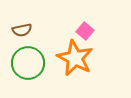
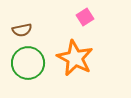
pink square: moved 14 px up; rotated 18 degrees clockwise
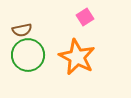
orange star: moved 2 px right, 1 px up
green circle: moved 8 px up
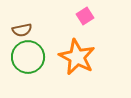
pink square: moved 1 px up
green circle: moved 2 px down
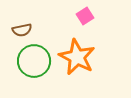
green circle: moved 6 px right, 4 px down
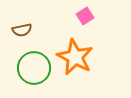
orange star: moved 2 px left
green circle: moved 7 px down
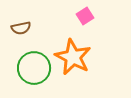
brown semicircle: moved 1 px left, 2 px up
orange star: moved 2 px left
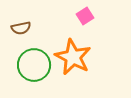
green circle: moved 3 px up
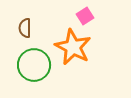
brown semicircle: moved 4 px right; rotated 102 degrees clockwise
orange star: moved 10 px up
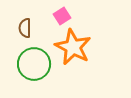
pink square: moved 23 px left
green circle: moved 1 px up
